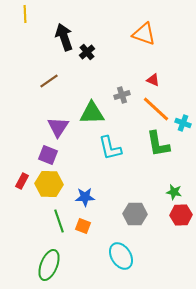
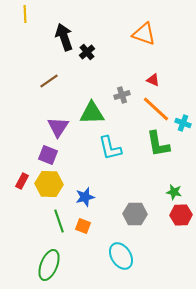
blue star: rotated 12 degrees counterclockwise
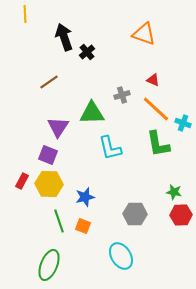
brown line: moved 1 px down
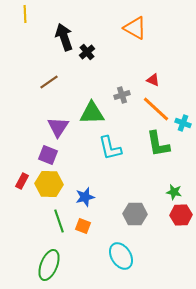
orange triangle: moved 9 px left, 6 px up; rotated 10 degrees clockwise
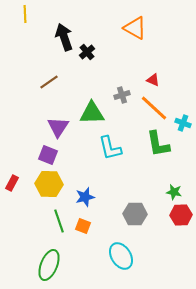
orange line: moved 2 px left, 1 px up
red rectangle: moved 10 px left, 2 px down
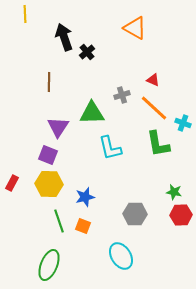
brown line: rotated 54 degrees counterclockwise
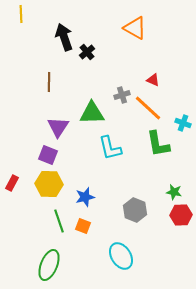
yellow line: moved 4 px left
orange line: moved 6 px left
gray hexagon: moved 4 px up; rotated 20 degrees clockwise
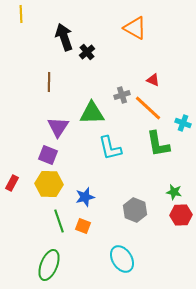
cyan ellipse: moved 1 px right, 3 px down
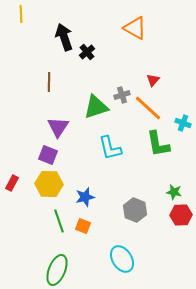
red triangle: rotated 48 degrees clockwise
green triangle: moved 4 px right, 6 px up; rotated 16 degrees counterclockwise
green ellipse: moved 8 px right, 5 px down
